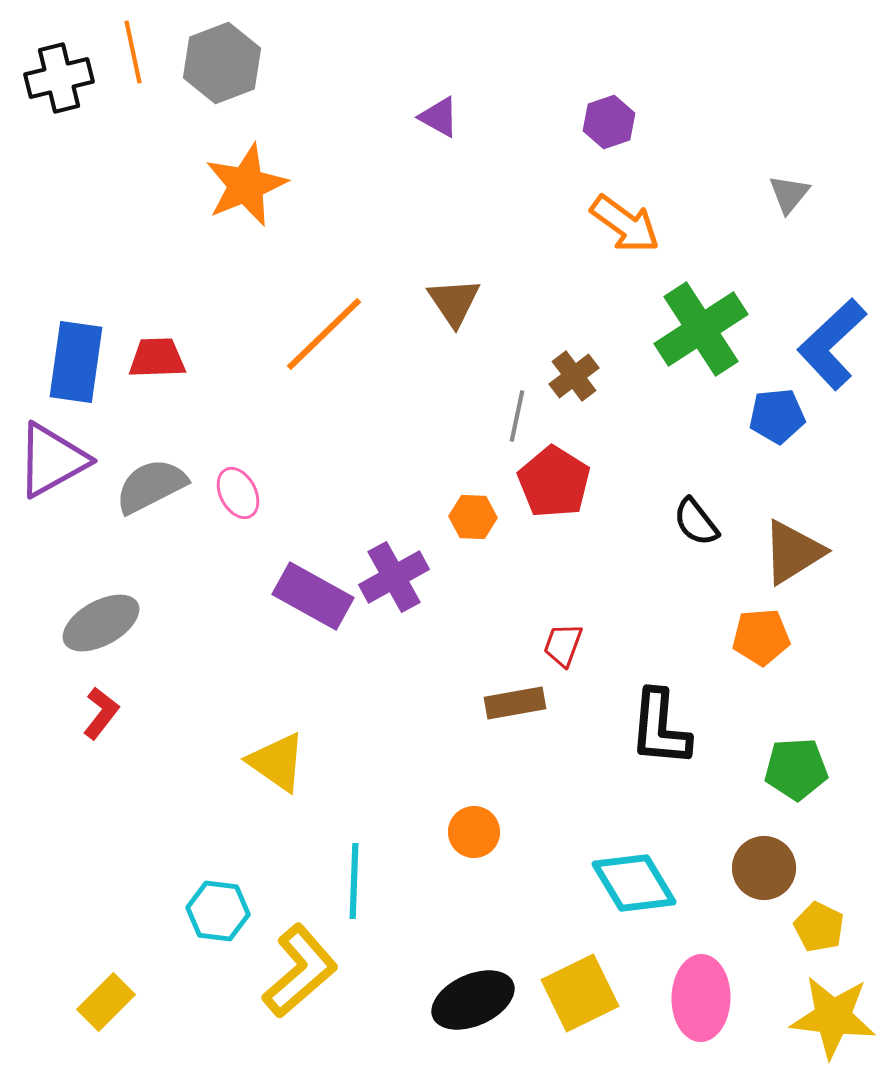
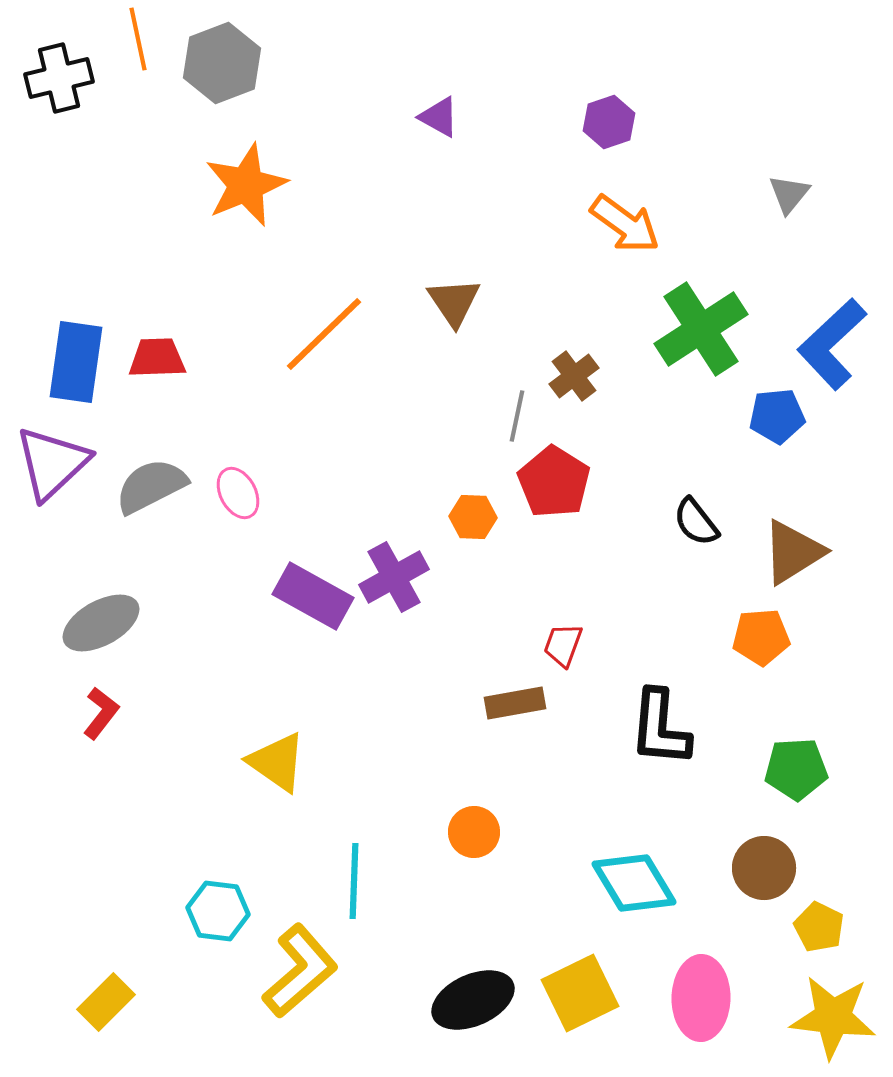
orange line at (133, 52): moved 5 px right, 13 px up
purple triangle at (52, 460): moved 3 px down; rotated 14 degrees counterclockwise
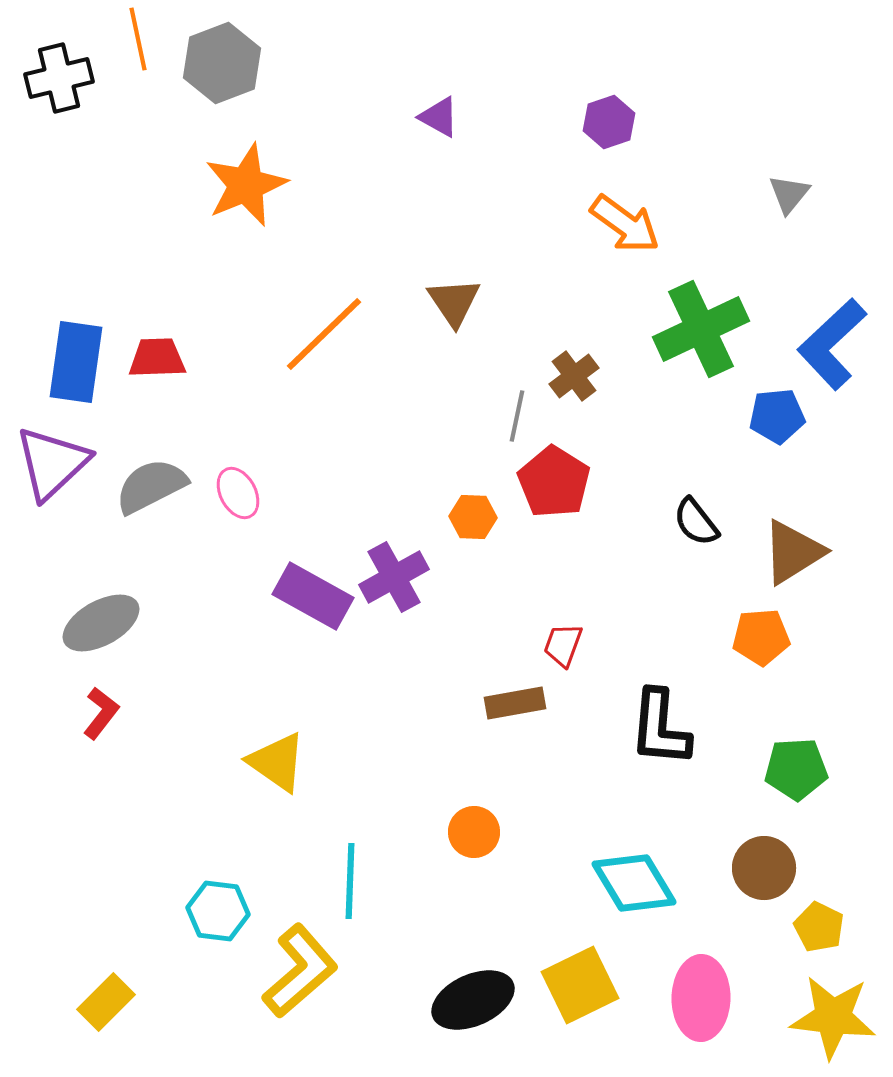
green cross at (701, 329): rotated 8 degrees clockwise
cyan line at (354, 881): moved 4 px left
yellow square at (580, 993): moved 8 px up
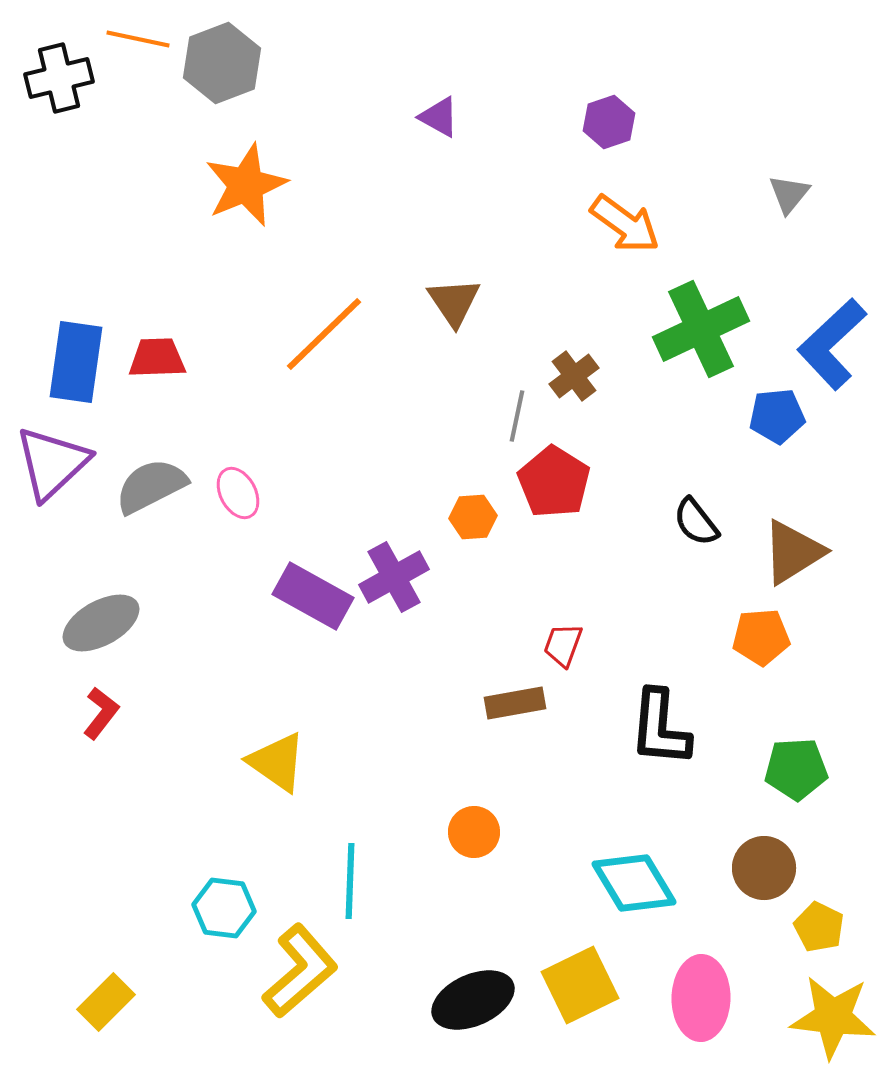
orange line at (138, 39): rotated 66 degrees counterclockwise
orange hexagon at (473, 517): rotated 6 degrees counterclockwise
cyan hexagon at (218, 911): moved 6 px right, 3 px up
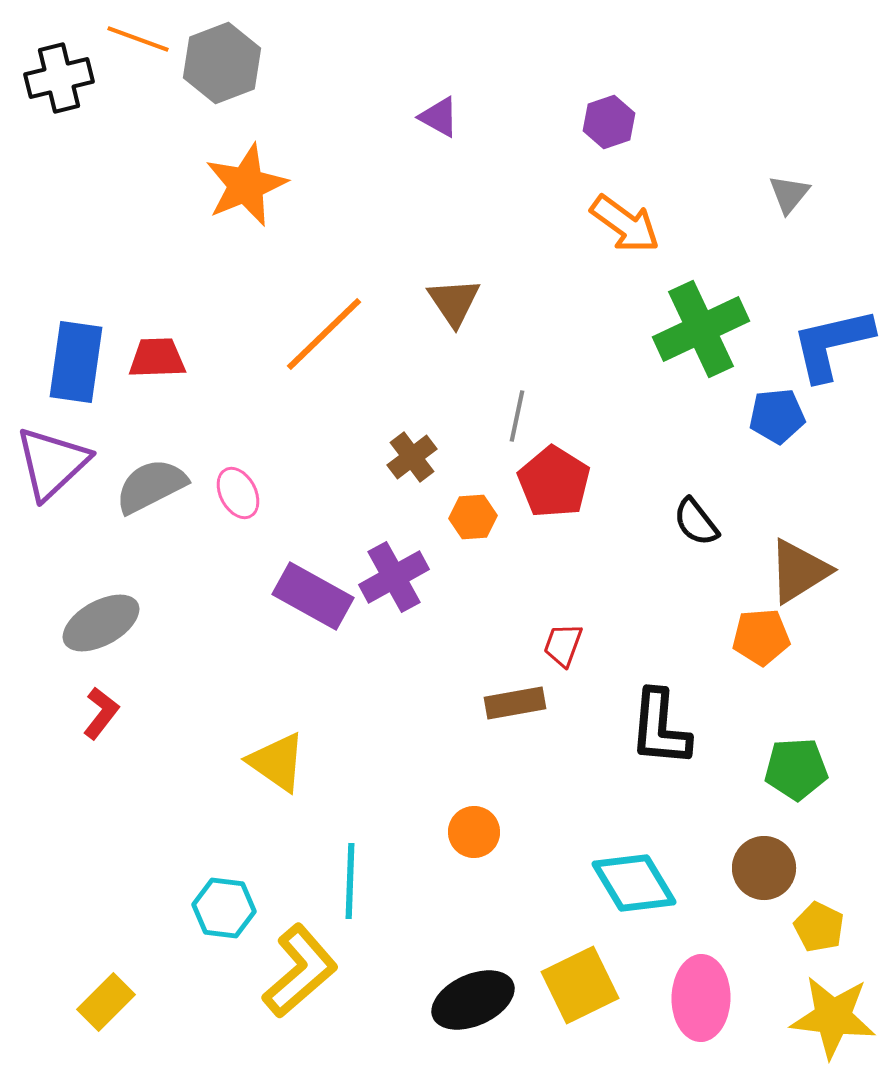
orange line at (138, 39): rotated 8 degrees clockwise
blue L-shape at (832, 344): rotated 30 degrees clockwise
brown cross at (574, 376): moved 162 px left, 81 px down
brown triangle at (793, 552): moved 6 px right, 19 px down
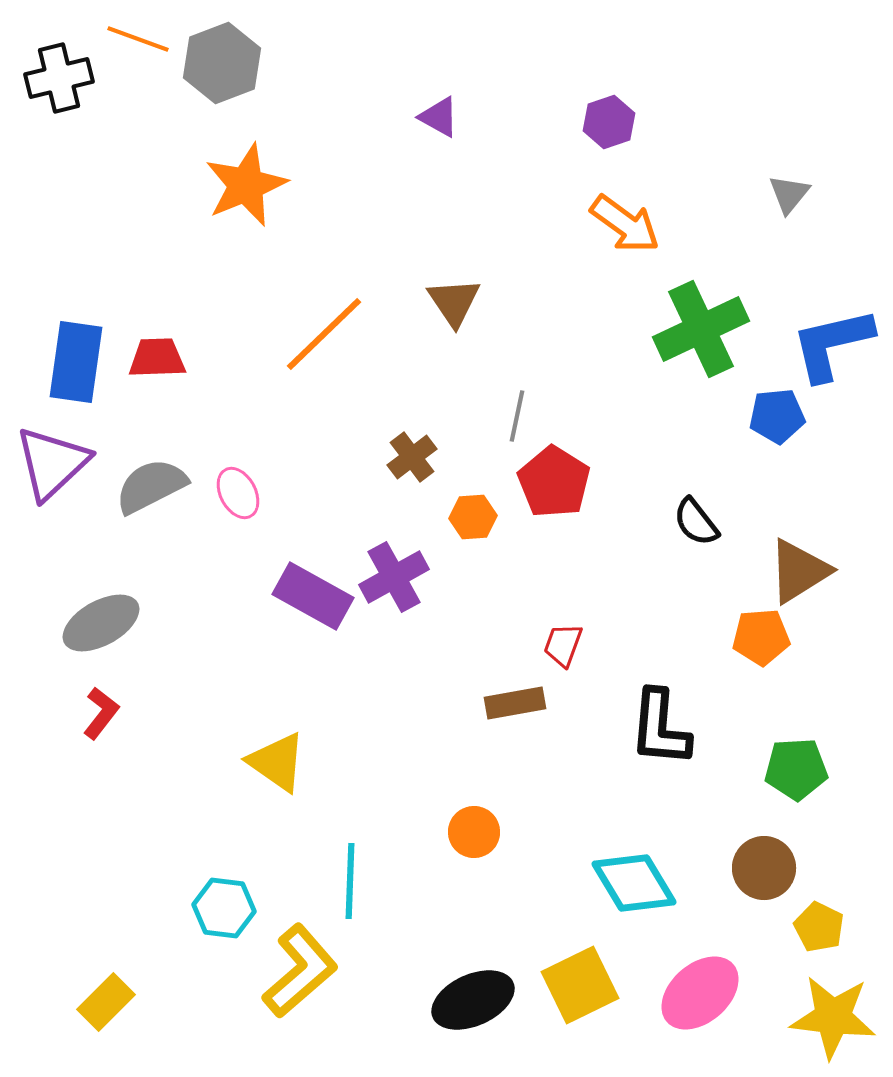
pink ellipse at (701, 998): moved 1 px left, 5 px up; rotated 48 degrees clockwise
